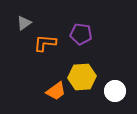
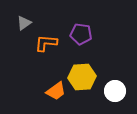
orange L-shape: moved 1 px right
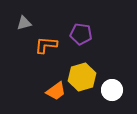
gray triangle: rotated 21 degrees clockwise
orange L-shape: moved 2 px down
yellow hexagon: rotated 12 degrees counterclockwise
white circle: moved 3 px left, 1 px up
